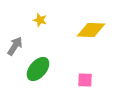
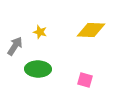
yellow star: moved 12 px down
green ellipse: rotated 50 degrees clockwise
pink square: rotated 14 degrees clockwise
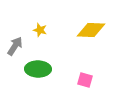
yellow star: moved 2 px up
